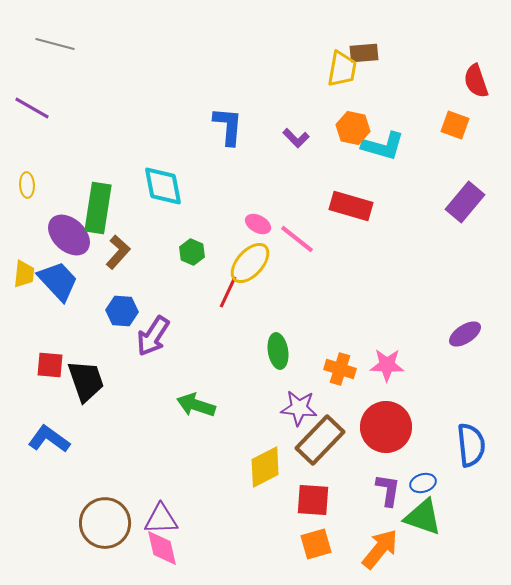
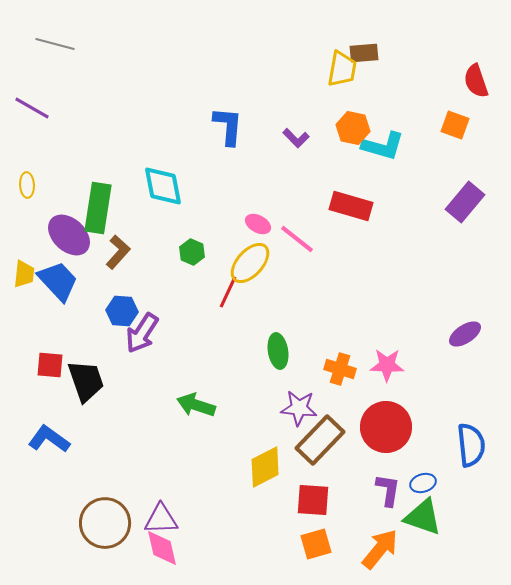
purple arrow at (153, 336): moved 11 px left, 3 px up
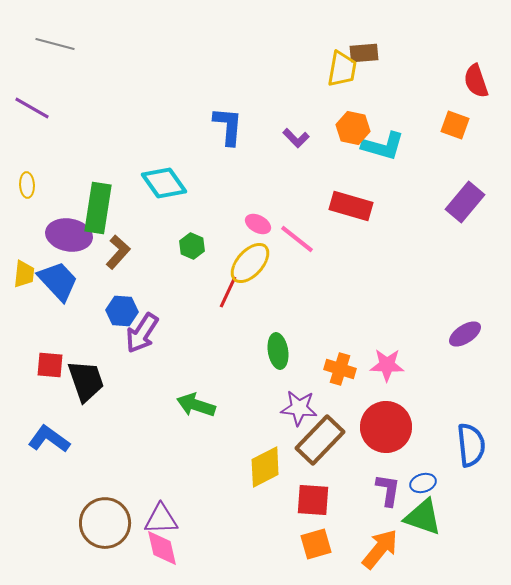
cyan diamond at (163, 186): moved 1 px right, 3 px up; rotated 24 degrees counterclockwise
purple ellipse at (69, 235): rotated 33 degrees counterclockwise
green hexagon at (192, 252): moved 6 px up
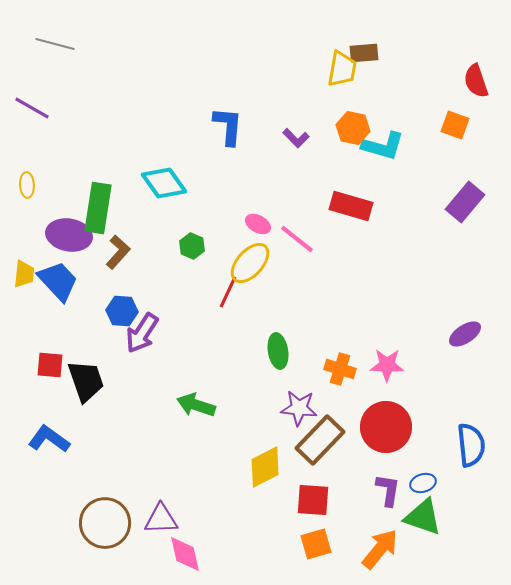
pink diamond at (162, 548): moved 23 px right, 6 px down
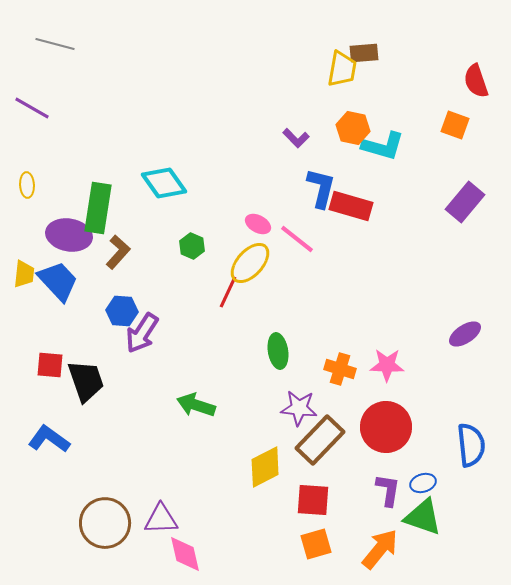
blue L-shape at (228, 126): moved 93 px right, 62 px down; rotated 9 degrees clockwise
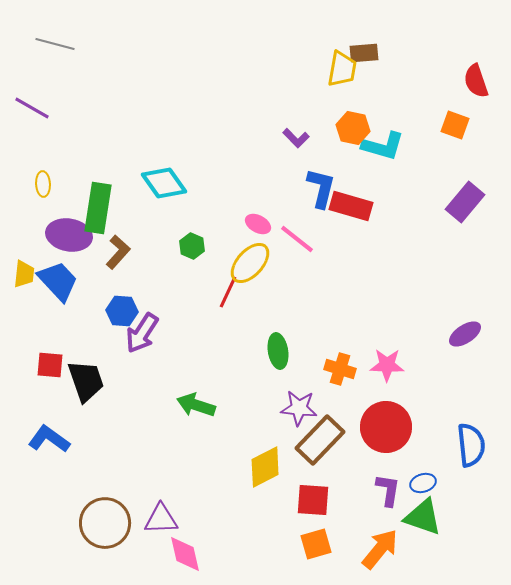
yellow ellipse at (27, 185): moved 16 px right, 1 px up
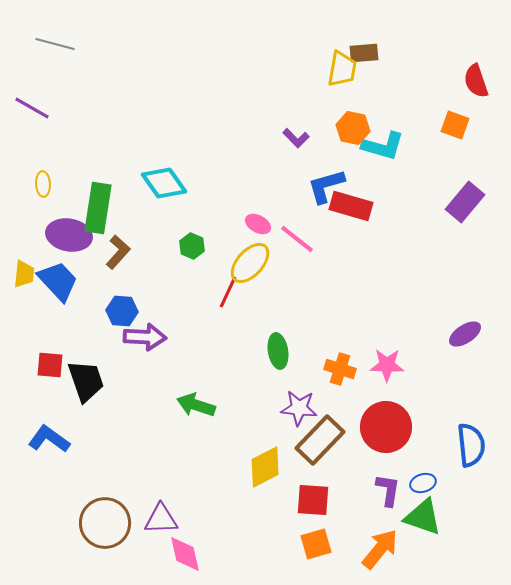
blue L-shape at (321, 188): moved 5 px right, 2 px up; rotated 120 degrees counterclockwise
purple arrow at (142, 333): moved 3 px right, 4 px down; rotated 120 degrees counterclockwise
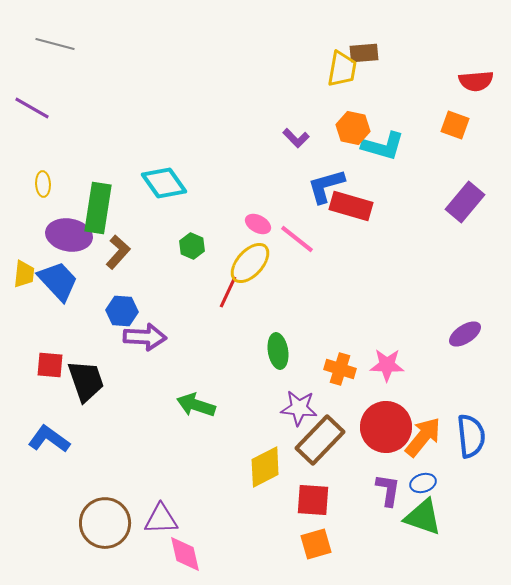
red semicircle at (476, 81): rotated 76 degrees counterclockwise
blue semicircle at (471, 445): moved 9 px up
orange arrow at (380, 549): moved 43 px right, 112 px up
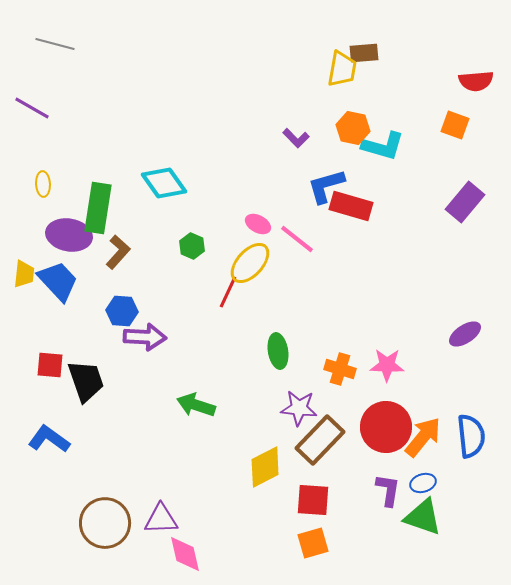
orange square at (316, 544): moved 3 px left, 1 px up
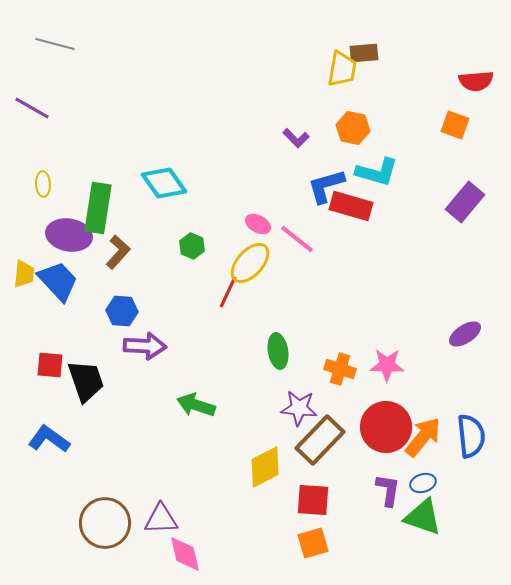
cyan L-shape at (383, 146): moved 6 px left, 26 px down
purple arrow at (145, 337): moved 9 px down
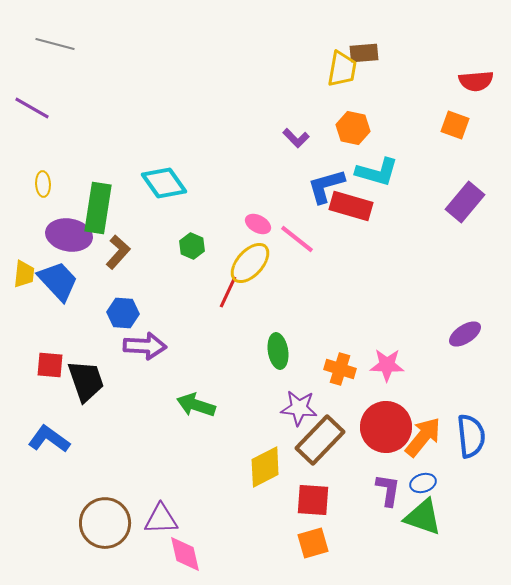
blue hexagon at (122, 311): moved 1 px right, 2 px down
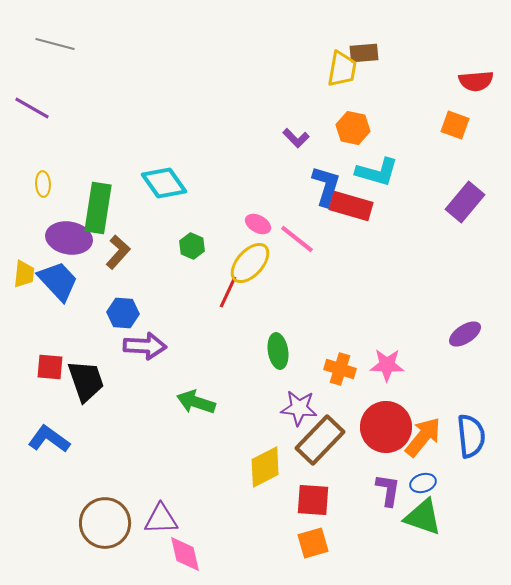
blue L-shape at (326, 186): rotated 123 degrees clockwise
purple ellipse at (69, 235): moved 3 px down
red square at (50, 365): moved 2 px down
green arrow at (196, 405): moved 3 px up
